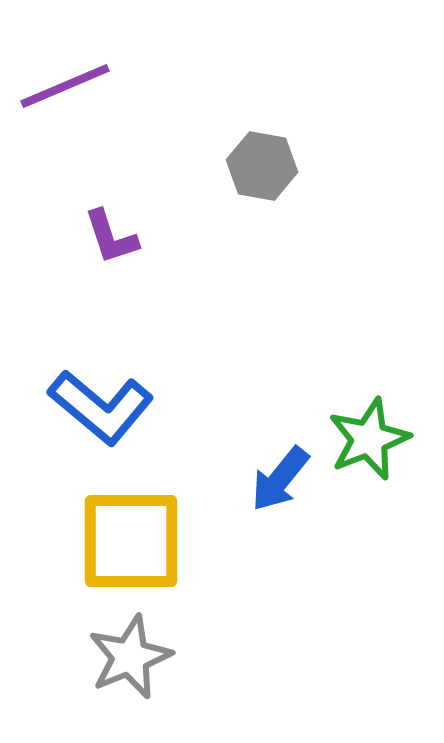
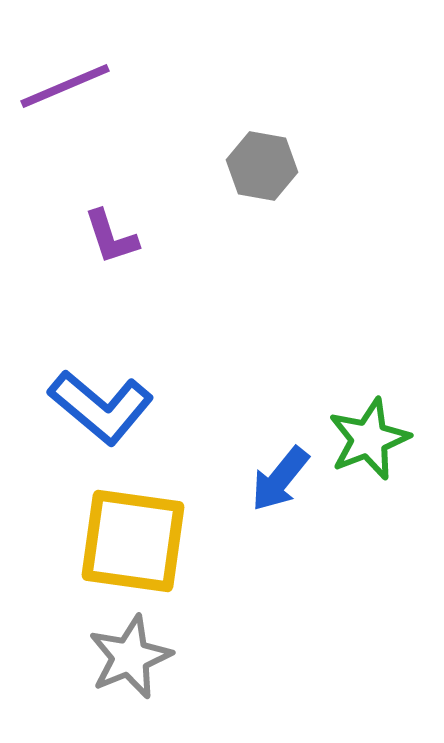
yellow square: moved 2 px right; rotated 8 degrees clockwise
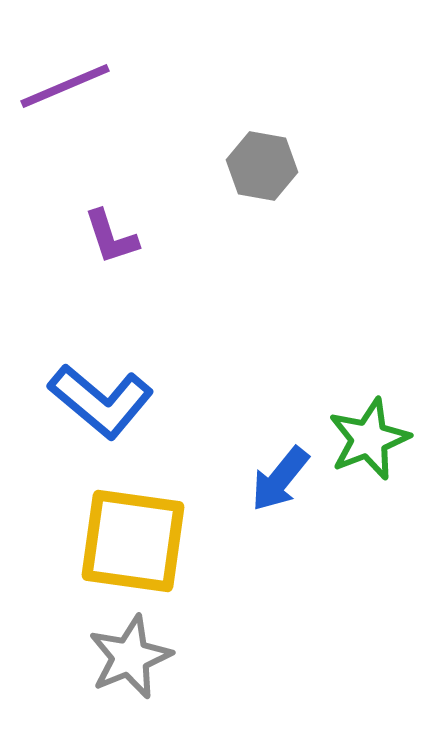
blue L-shape: moved 6 px up
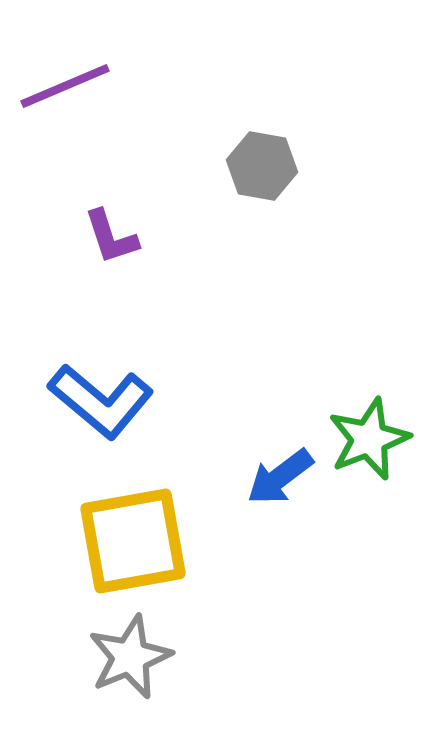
blue arrow: moved 2 px up; rotated 14 degrees clockwise
yellow square: rotated 18 degrees counterclockwise
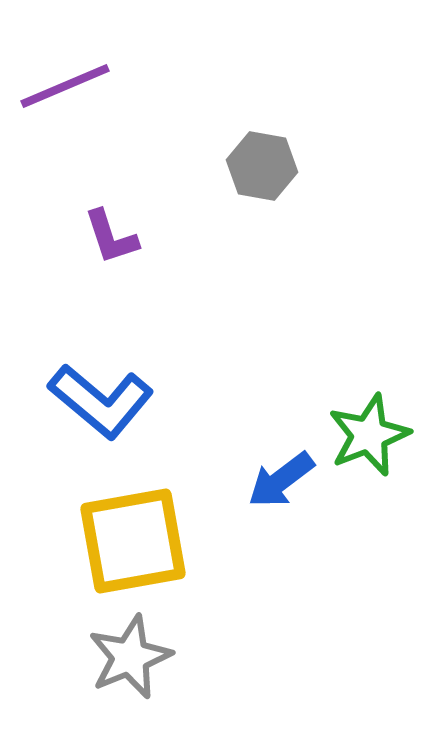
green star: moved 4 px up
blue arrow: moved 1 px right, 3 px down
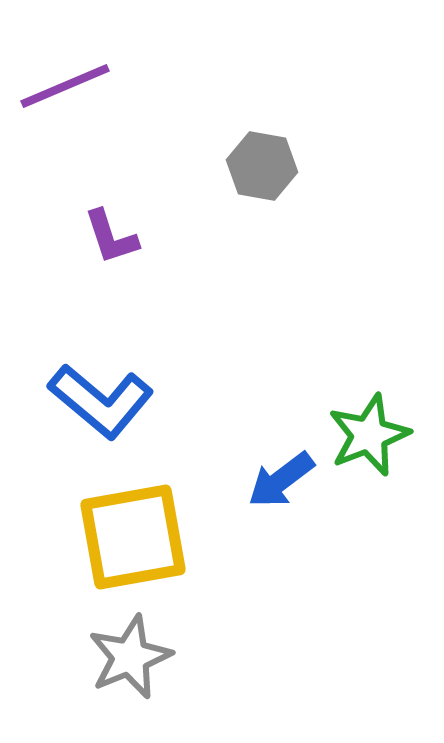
yellow square: moved 4 px up
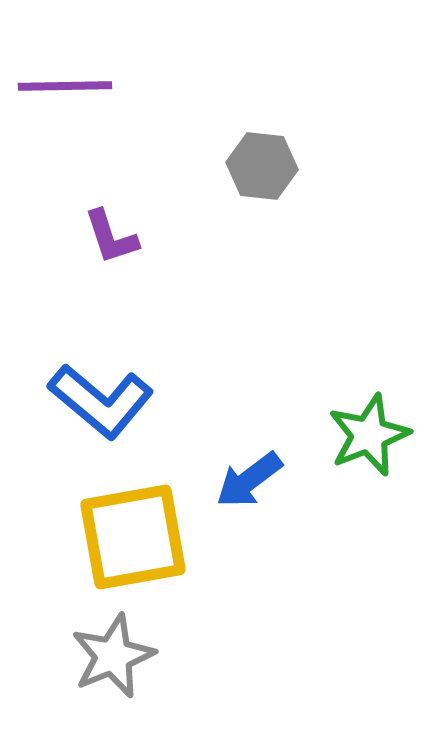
purple line: rotated 22 degrees clockwise
gray hexagon: rotated 4 degrees counterclockwise
blue arrow: moved 32 px left
gray star: moved 17 px left, 1 px up
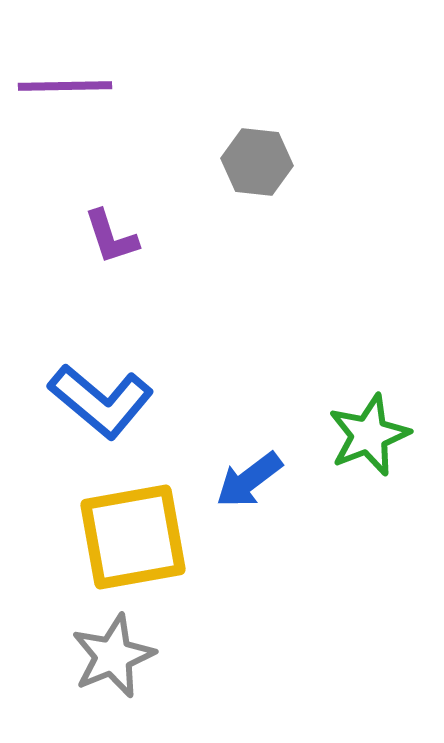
gray hexagon: moved 5 px left, 4 px up
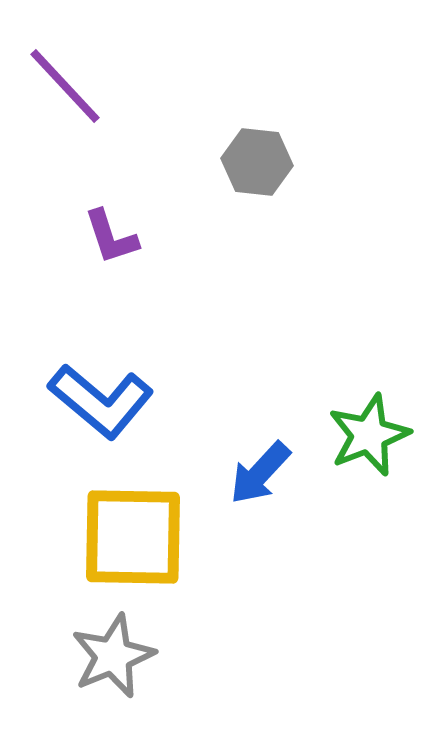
purple line: rotated 48 degrees clockwise
blue arrow: moved 11 px right, 7 px up; rotated 10 degrees counterclockwise
yellow square: rotated 11 degrees clockwise
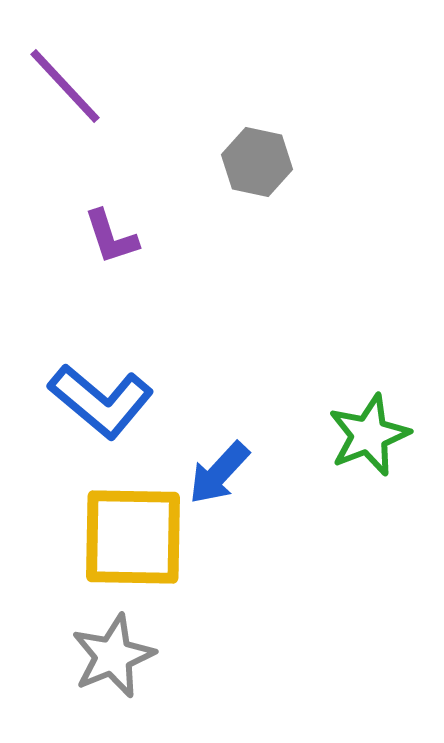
gray hexagon: rotated 6 degrees clockwise
blue arrow: moved 41 px left
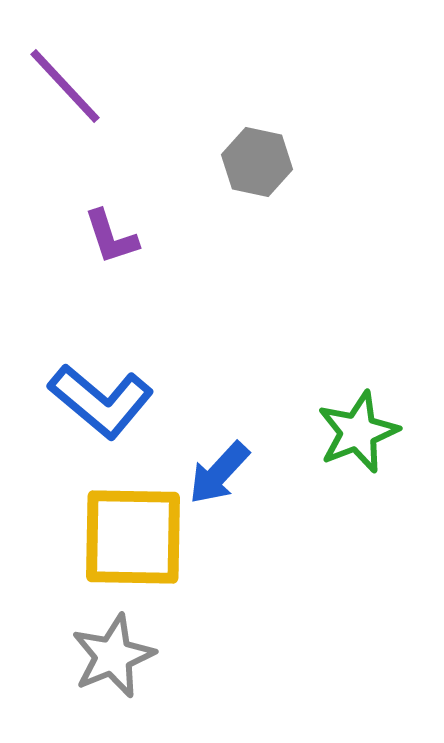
green star: moved 11 px left, 3 px up
